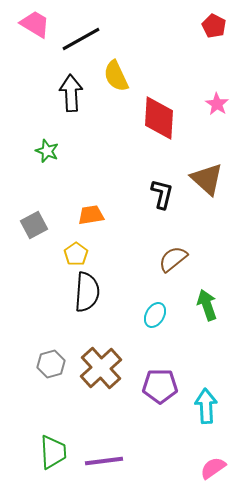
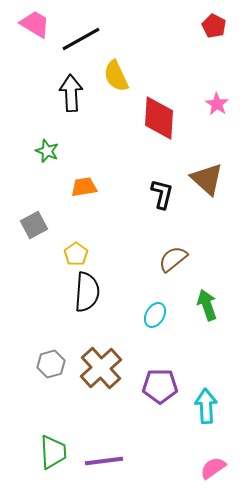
orange trapezoid: moved 7 px left, 28 px up
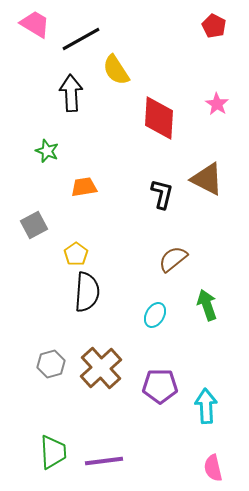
yellow semicircle: moved 6 px up; rotated 8 degrees counterclockwise
brown triangle: rotated 15 degrees counterclockwise
pink semicircle: rotated 68 degrees counterclockwise
